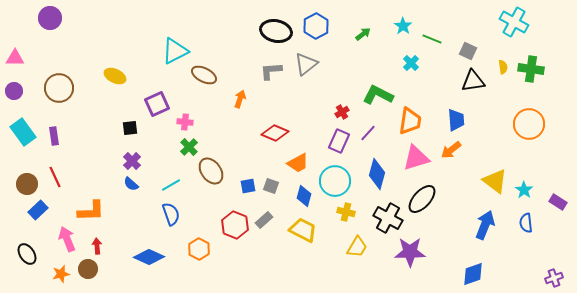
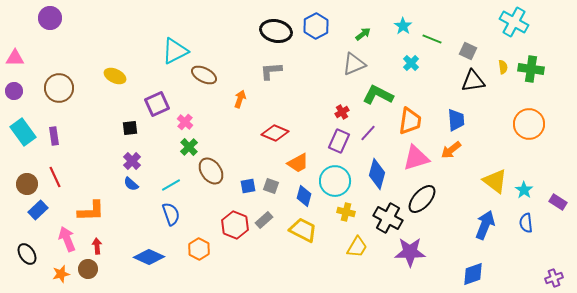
gray triangle at (306, 64): moved 48 px right; rotated 15 degrees clockwise
pink cross at (185, 122): rotated 35 degrees clockwise
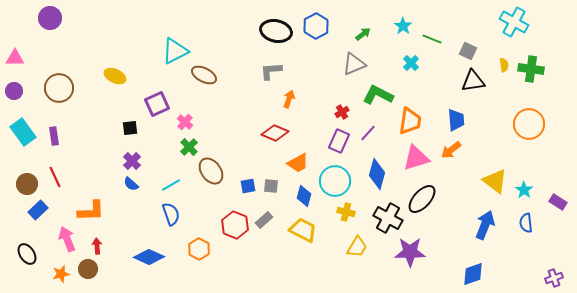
yellow semicircle at (503, 67): moved 1 px right, 2 px up
orange arrow at (240, 99): moved 49 px right
gray square at (271, 186): rotated 14 degrees counterclockwise
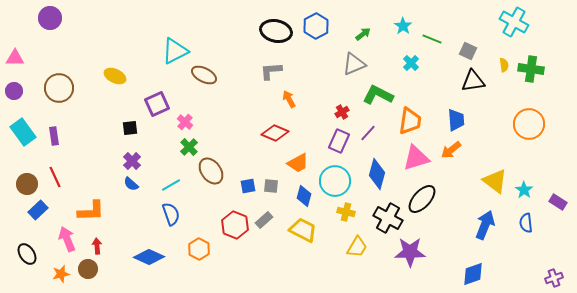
orange arrow at (289, 99): rotated 48 degrees counterclockwise
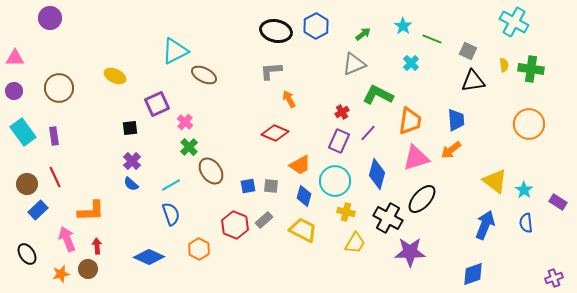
orange trapezoid at (298, 163): moved 2 px right, 2 px down
yellow trapezoid at (357, 247): moved 2 px left, 4 px up
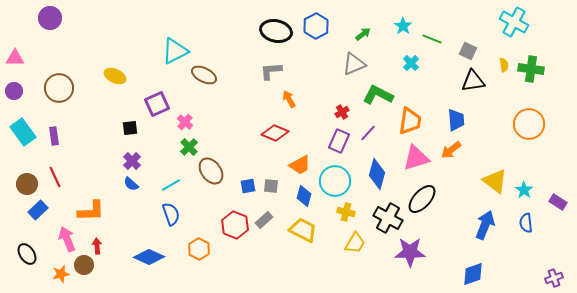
brown circle at (88, 269): moved 4 px left, 4 px up
